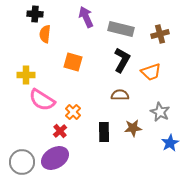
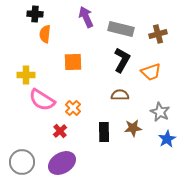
brown cross: moved 2 px left
orange square: rotated 18 degrees counterclockwise
orange cross: moved 4 px up
blue star: moved 3 px left, 4 px up
purple ellipse: moved 7 px right, 5 px down
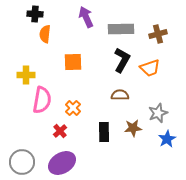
gray rectangle: rotated 15 degrees counterclockwise
orange trapezoid: moved 1 px left, 4 px up
pink semicircle: rotated 112 degrees counterclockwise
gray star: moved 2 px left, 1 px down; rotated 24 degrees clockwise
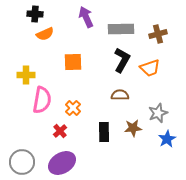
orange semicircle: rotated 120 degrees counterclockwise
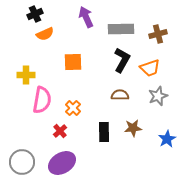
black cross: rotated 28 degrees counterclockwise
gray star: moved 17 px up
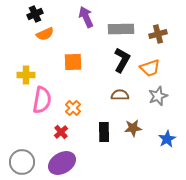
red cross: moved 1 px right, 1 px down
